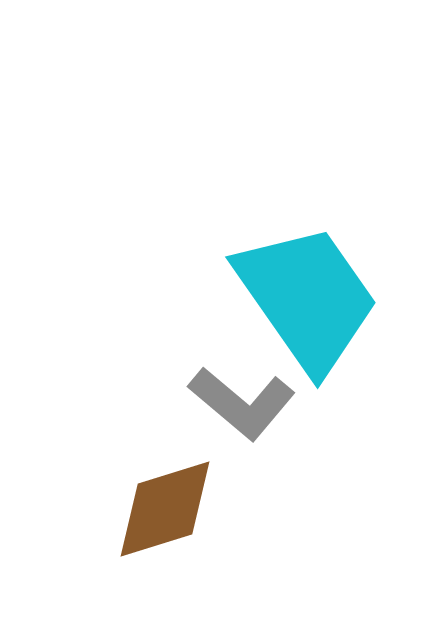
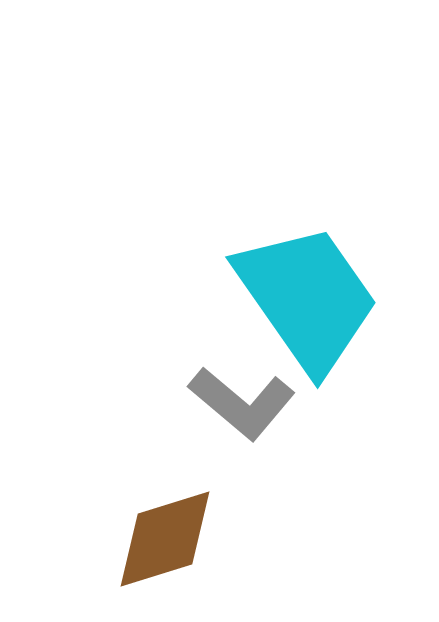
brown diamond: moved 30 px down
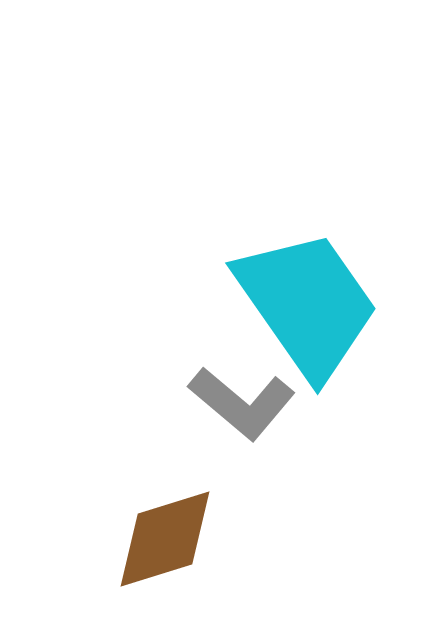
cyan trapezoid: moved 6 px down
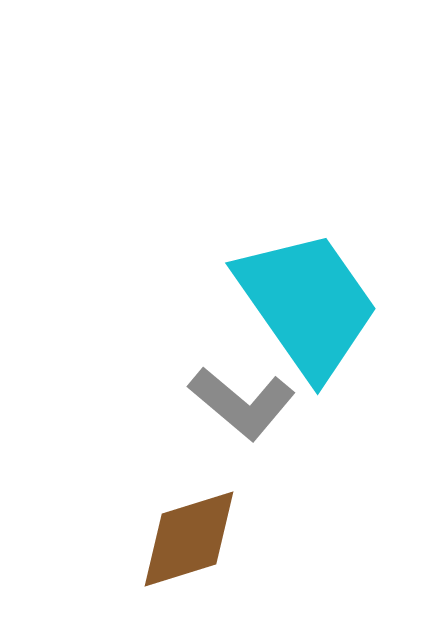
brown diamond: moved 24 px right
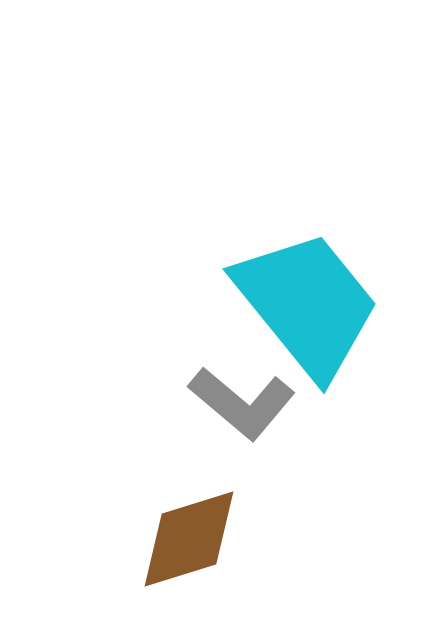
cyan trapezoid: rotated 4 degrees counterclockwise
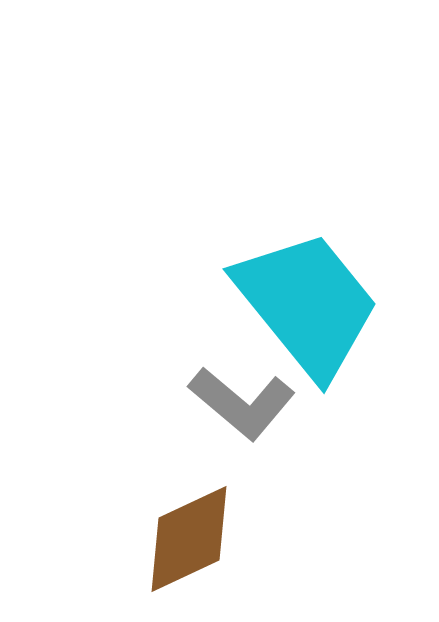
brown diamond: rotated 8 degrees counterclockwise
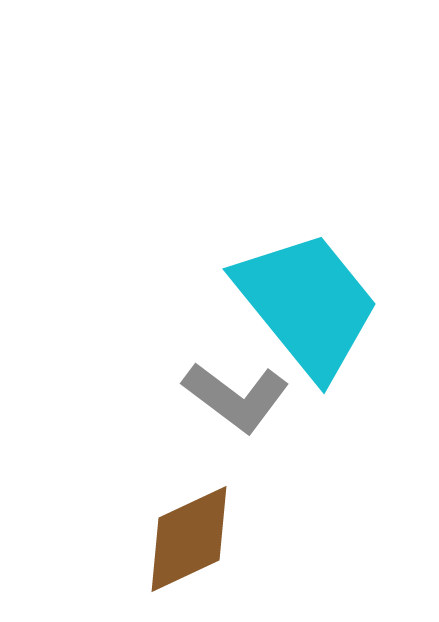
gray L-shape: moved 6 px left, 6 px up; rotated 3 degrees counterclockwise
